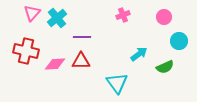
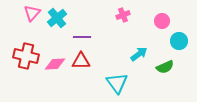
pink circle: moved 2 px left, 4 px down
red cross: moved 5 px down
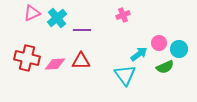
pink triangle: rotated 24 degrees clockwise
pink circle: moved 3 px left, 22 px down
purple line: moved 7 px up
cyan circle: moved 8 px down
red cross: moved 1 px right, 2 px down
cyan triangle: moved 8 px right, 8 px up
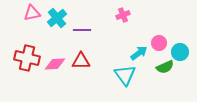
pink triangle: rotated 12 degrees clockwise
cyan circle: moved 1 px right, 3 px down
cyan arrow: moved 1 px up
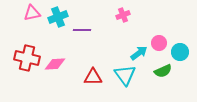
cyan cross: moved 1 px right, 1 px up; rotated 18 degrees clockwise
red triangle: moved 12 px right, 16 px down
green semicircle: moved 2 px left, 4 px down
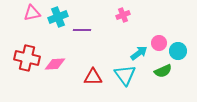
cyan circle: moved 2 px left, 1 px up
